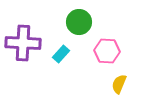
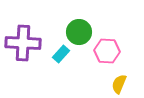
green circle: moved 10 px down
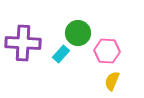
green circle: moved 1 px left, 1 px down
yellow semicircle: moved 7 px left, 3 px up
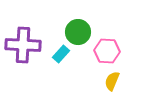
green circle: moved 1 px up
purple cross: moved 2 px down
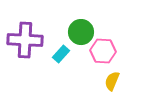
green circle: moved 3 px right
purple cross: moved 2 px right, 5 px up
pink hexagon: moved 4 px left
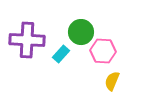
purple cross: moved 2 px right
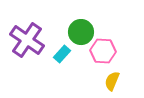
purple cross: rotated 32 degrees clockwise
cyan rectangle: moved 1 px right
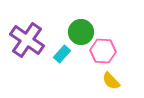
yellow semicircle: moved 1 px left; rotated 66 degrees counterclockwise
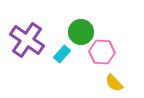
pink hexagon: moved 1 px left, 1 px down
yellow semicircle: moved 3 px right, 2 px down
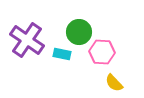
green circle: moved 2 px left
cyan rectangle: rotated 60 degrees clockwise
